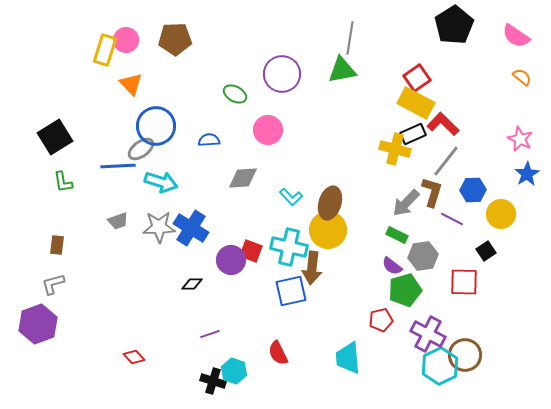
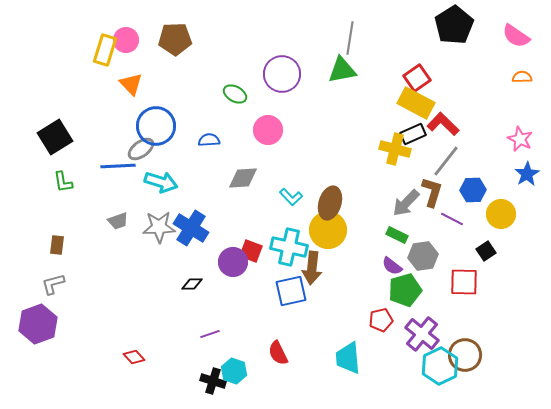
orange semicircle at (522, 77): rotated 42 degrees counterclockwise
purple circle at (231, 260): moved 2 px right, 2 px down
purple cross at (428, 334): moved 6 px left; rotated 12 degrees clockwise
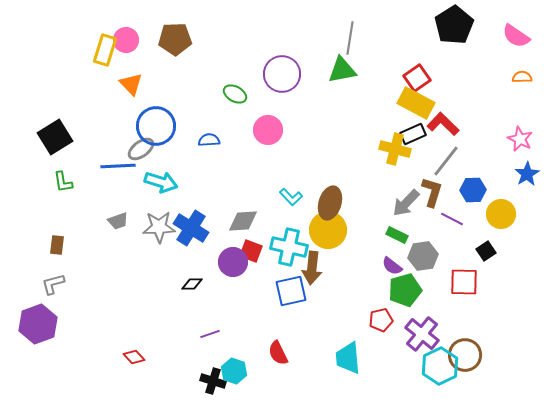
gray diamond at (243, 178): moved 43 px down
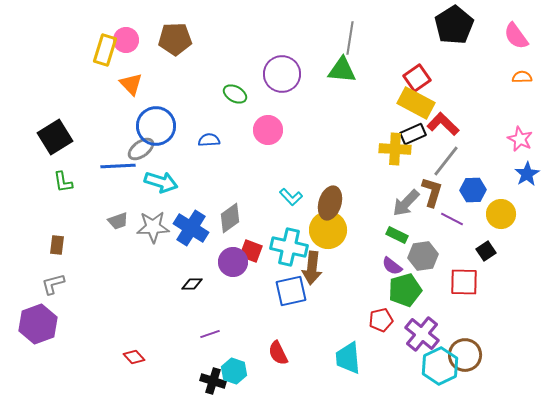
pink semicircle at (516, 36): rotated 20 degrees clockwise
green triangle at (342, 70): rotated 16 degrees clockwise
yellow cross at (395, 149): rotated 12 degrees counterclockwise
gray diamond at (243, 221): moved 13 px left, 3 px up; rotated 32 degrees counterclockwise
gray star at (159, 227): moved 6 px left
